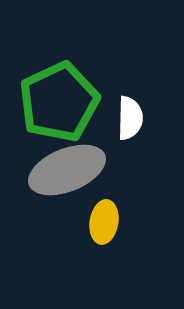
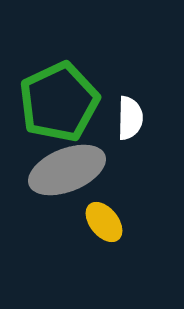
yellow ellipse: rotated 48 degrees counterclockwise
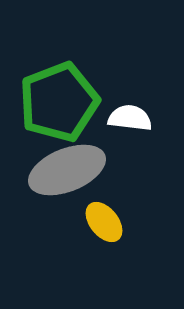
green pentagon: rotated 4 degrees clockwise
white semicircle: rotated 84 degrees counterclockwise
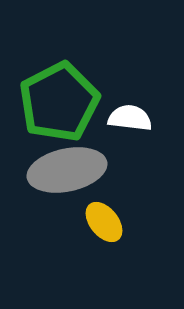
green pentagon: rotated 6 degrees counterclockwise
gray ellipse: rotated 10 degrees clockwise
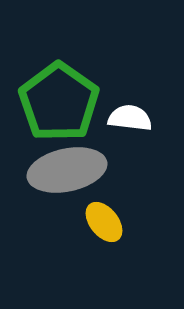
green pentagon: rotated 10 degrees counterclockwise
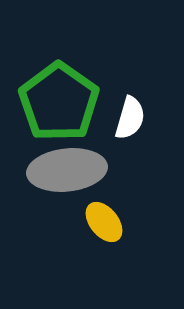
white semicircle: rotated 99 degrees clockwise
gray ellipse: rotated 6 degrees clockwise
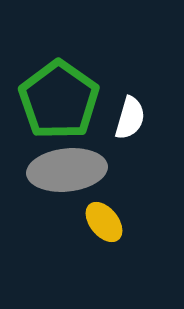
green pentagon: moved 2 px up
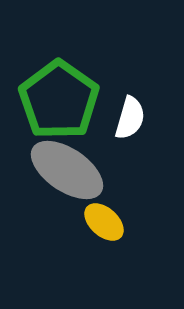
gray ellipse: rotated 40 degrees clockwise
yellow ellipse: rotated 9 degrees counterclockwise
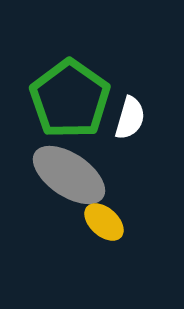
green pentagon: moved 11 px right, 1 px up
gray ellipse: moved 2 px right, 5 px down
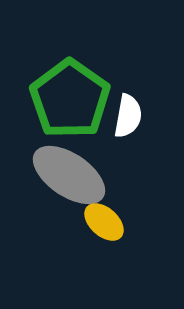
white semicircle: moved 2 px left, 2 px up; rotated 6 degrees counterclockwise
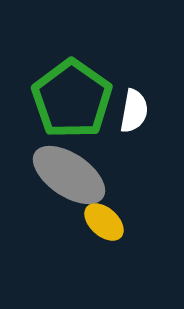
green pentagon: moved 2 px right
white semicircle: moved 6 px right, 5 px up
